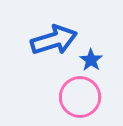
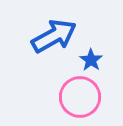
blue arrow: moved 4 px up; rotated 12 degrees counterclockwise
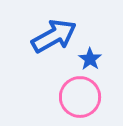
blue star: moved 1 px left, 1 px up
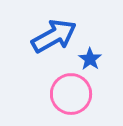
pink circle: moved 9 px left, 3 px up
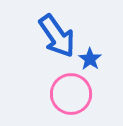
blue arrow: moved 3 px right; rotated 84 degrees clockwise
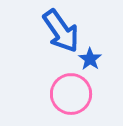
blue arrow: moved 4 px right, 5 px up
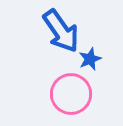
blue star: rotated 15 degrees clockwise
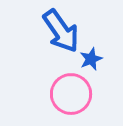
blue star: moved 1 px right
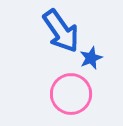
blue star: moved 1 px up
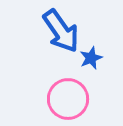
pink circle: moved 3 px left, 5 px down
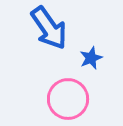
blue arrow: moved 12 px left, 3 px up
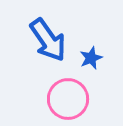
blue arrow: moved 1 px left, 12 px down
